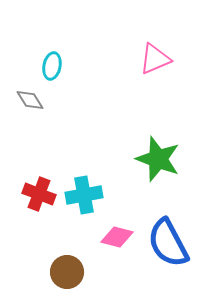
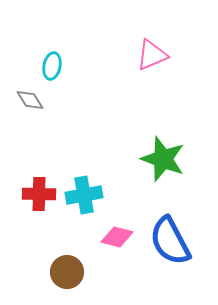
pink triangle: moved 3 px left, 4 px up
green star: moved 5 px right
red cross: rotated 20 degrees counterclockwise
blue semicircle: moved 2 px right, 2 px up
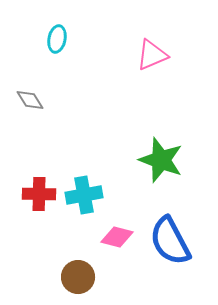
cyan ellipse: moved 5 px right, 27 px up
green star: moved 2 px left, 1 px down
brown circle: moved 11 px right, 5 px down
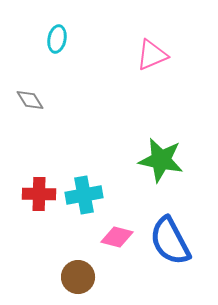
green star: rotated 9 degrees counterclockwise
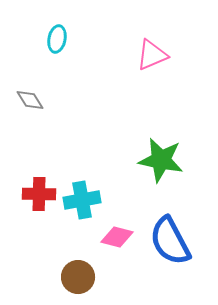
cyan cross: moved 2 px left, 5 px down
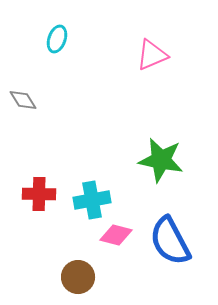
cyan ellipse: rotated 8 degrees clockwise
gray diamond: moved 7 px left
cyan cross: moved 10 px right
pink diamond: moved 1 px left, 2 px up
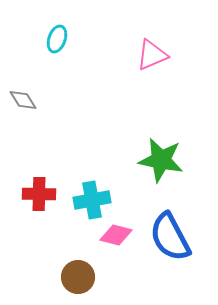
blue semicircle: moved 4 px up
